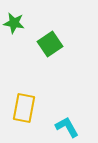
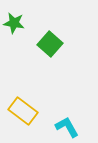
green square: rotated 15 degrees counterclockwise
yellow rectangle: moved 1 px left, 3 px down; rotated 64 degrees counterclockwise
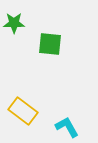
green star: rotated 10 degrees counterclockwise
green square: rotated 35 degrees counterclockwise
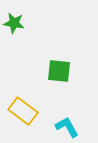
green star: rotated 10 degrees clockwise
green square: moved 9 px right, 27 px down
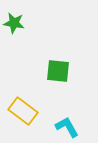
green square: moved 1 px left
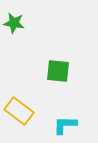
yellow rectangle: moved 4 px left
cyan L-shape: moved 2 px left, 2 px up; rotated 60 degrees counterclockwise
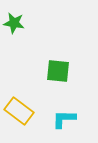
cyan L-shape: moved 1 px left, 6 px up
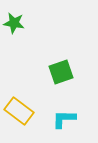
green square: moved 3 px right, 1 px down; rotated 25 degrees counterclockwise
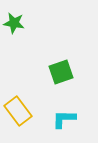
yellow rectangle: moved 1 px left; rotated 16 degrees clockwise
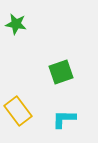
green star: moved 2 px right, 1 px down
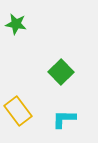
green square: rotated 25 degrees counterclockwise
